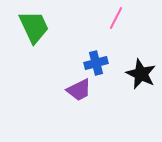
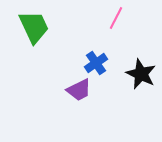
blue cross: rotated 20 degrees counterclockwise
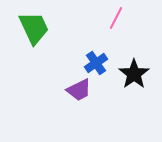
green trapezoid: moved 1 px down
black star: moved 7 px left; rotated 12 degrees clockwise
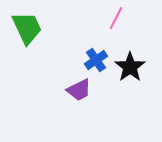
green trapezoid: moved 7 px left
blue cross: moved 3 px up
black star: moved 4 px left, 7 px up
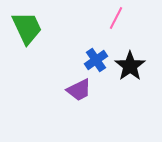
black star: moved 1 px up
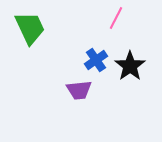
green trapezoid: moved 3 px right
purple trapezoid: rotated 20 degrees clockwise
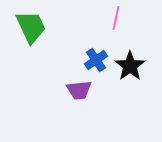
pink line: rotated 15 degrees counterclockwise
green trapezoid: moved 1 px right, 1 px up
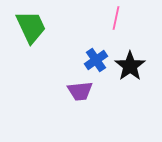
purple trapezoid: moved 1 px right, 1 px down
